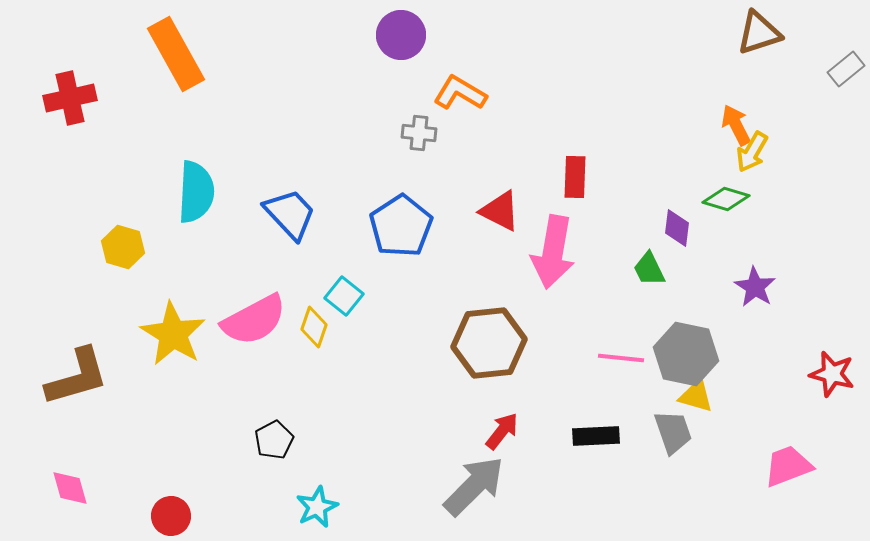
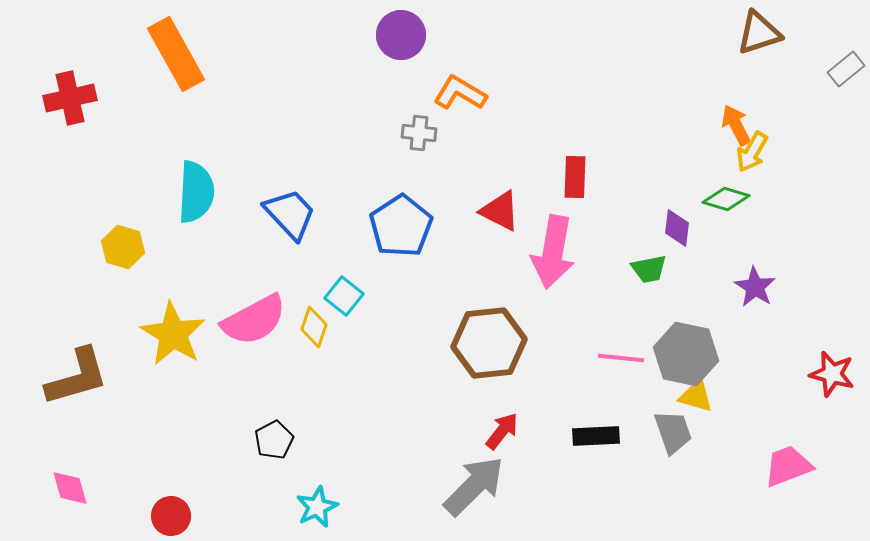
green trapezoid: rotated 75 degrees counterclockwise
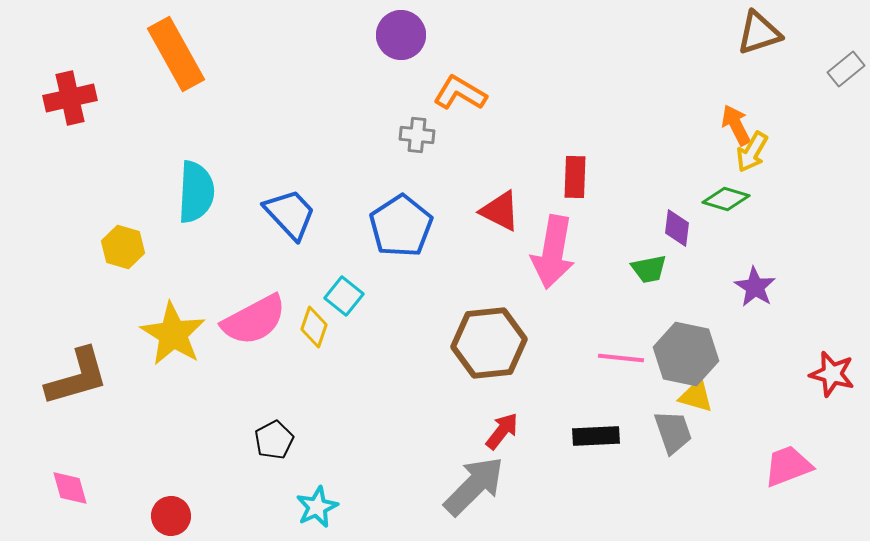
gray cross: moved 2 px left, 2 px down
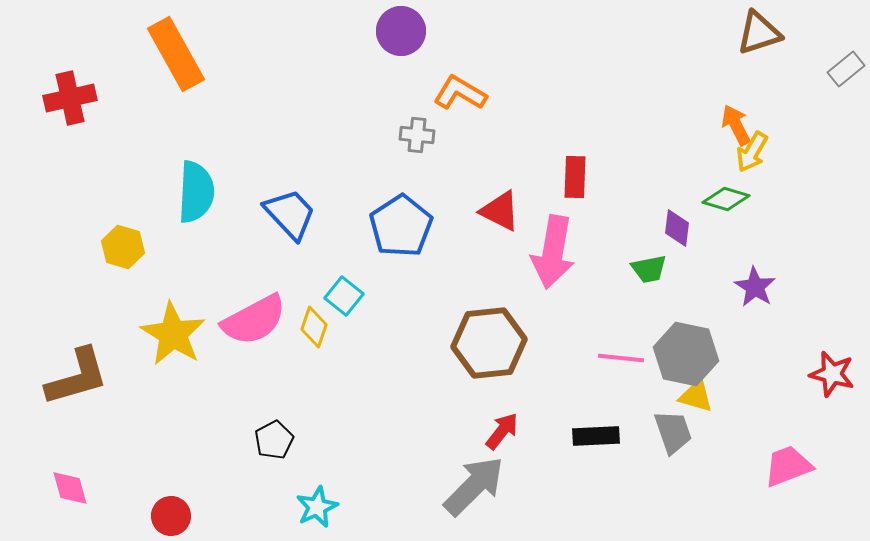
purple circle: moved 4 px up
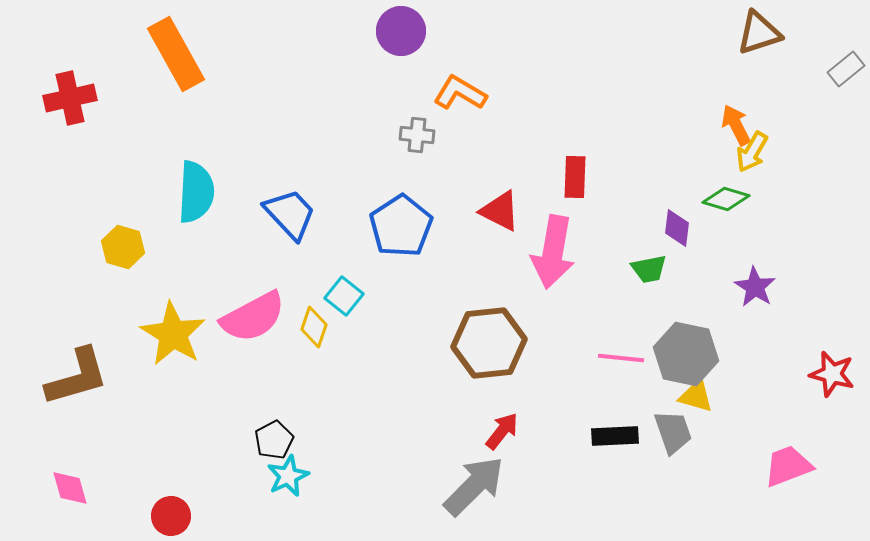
pink semicircle: moved 1 px left, 3 px up
black rectangle: moved 19 px right
cyan star: moved 29 px left, 31 px up
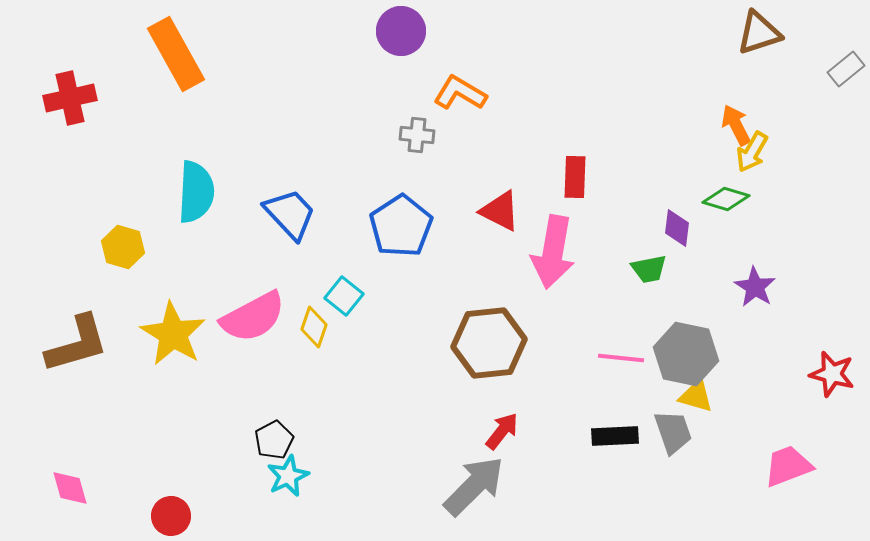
brown L-shape: moved 33 px up
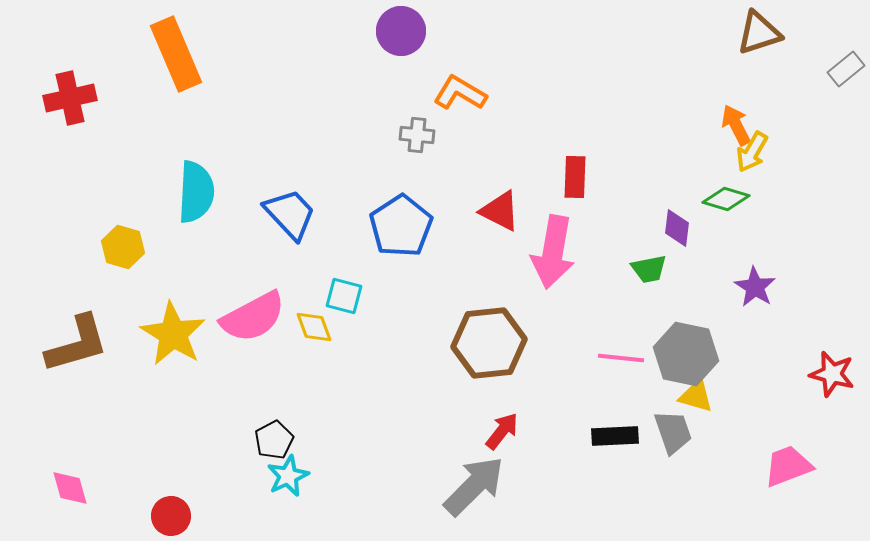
orange rectangle: rotated 6 degrees clockwise
cyan square: rotated 24 degrees counterclockwise
yellow diamond: rotated 39 degrees counterclockwise
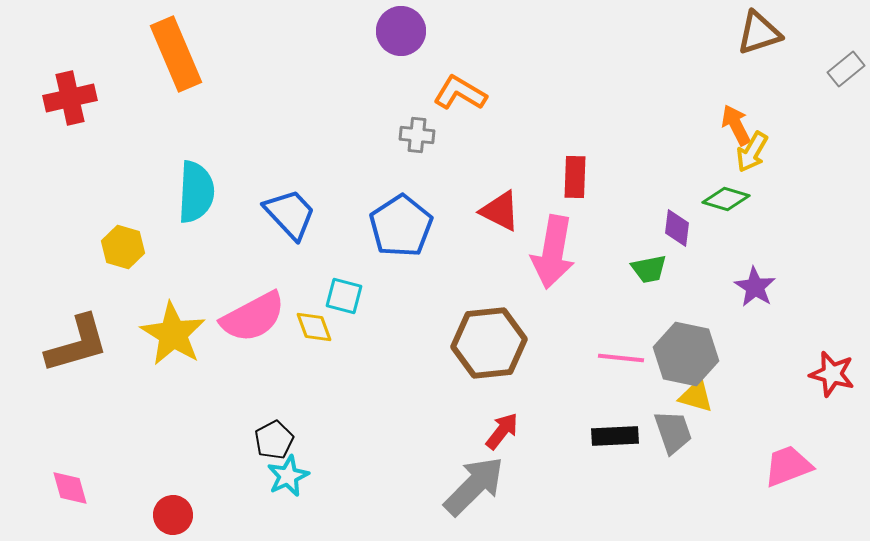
red circle: moved 2 px right, 1 px up
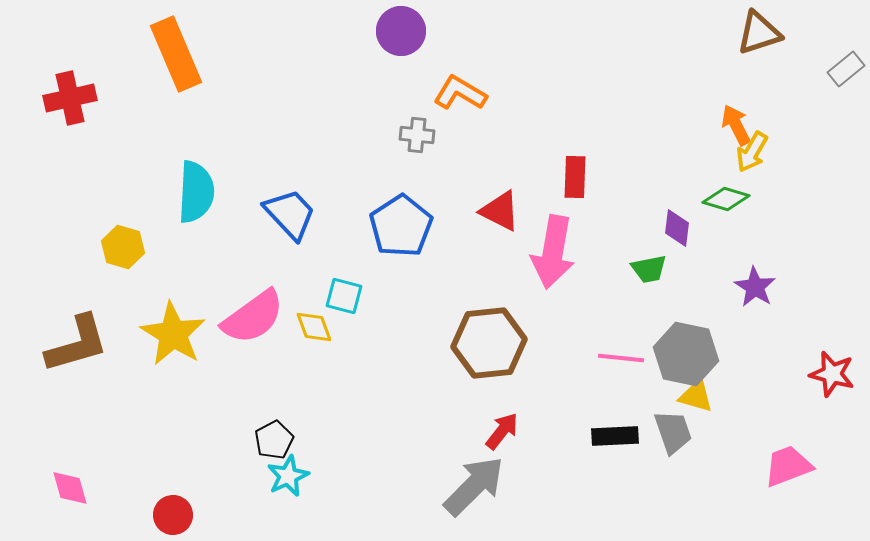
pink semicircle: rotated 8 degrees counterclockwise
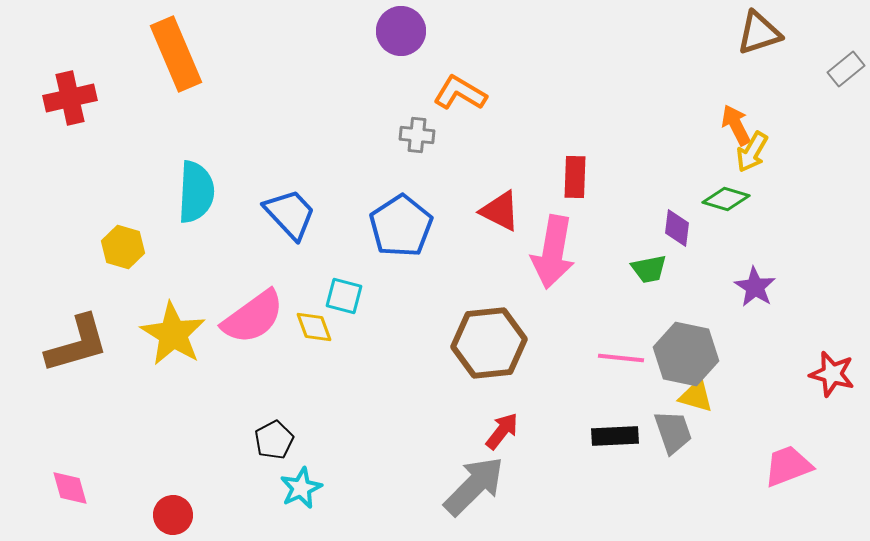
cyan star: moved 13 px right, 12 px down
